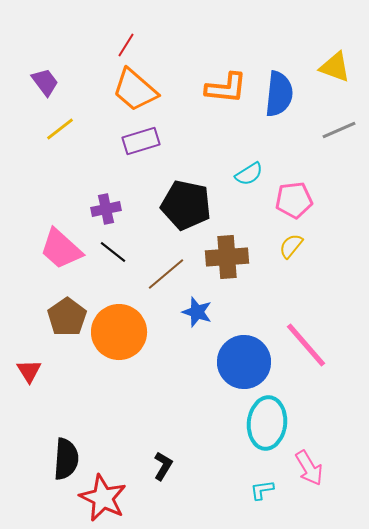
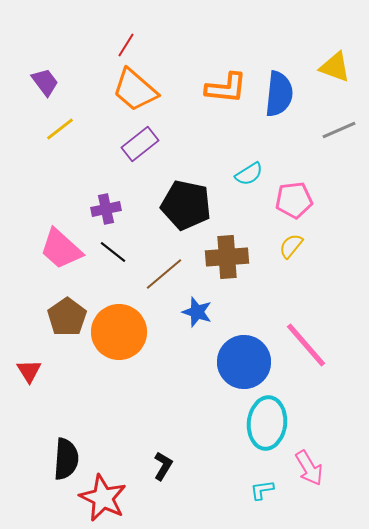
purple rectangle: moved 1 px left, 3 px down; rotated 21 degrees counterclockwise
brown line: moved 2 px left
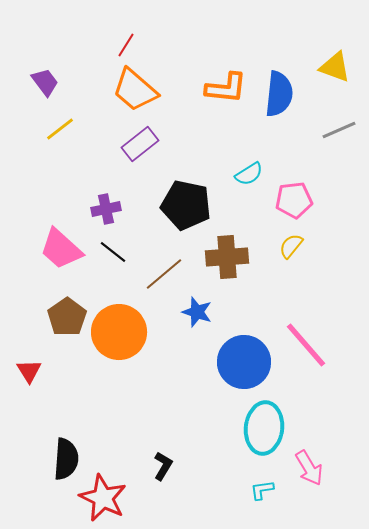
cyan ellipse: moved 3 px left, 5 px down
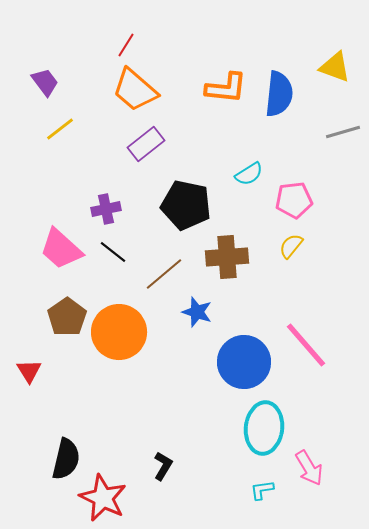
gray line: moved 4 px right, 2 px down; rotated 8 degrees clockwise
purple rectangle: moved 6 px right
black semicircle: rotated 9 degrees clockwise
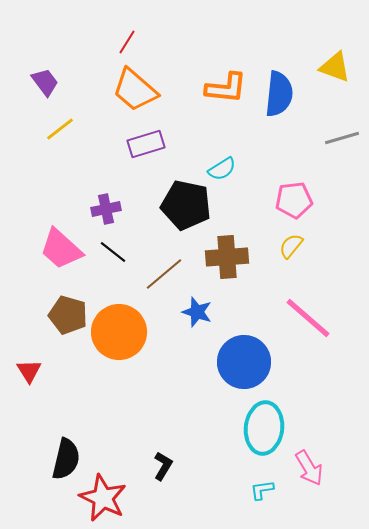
red line: moved 1 px right, 3 px up
gray line: moved 1 px left, 6 px down
purple rectangle: rotated 21 degrees clockwise
cyan semicircle: moved 27 px left, 5 px up
brown pentagon: moved 1 px right, 2 px up; rotated 21 degrees counterclockwise
pink line: moved 2 px right, 27 px up; rotated 8 degrees counterclockwise
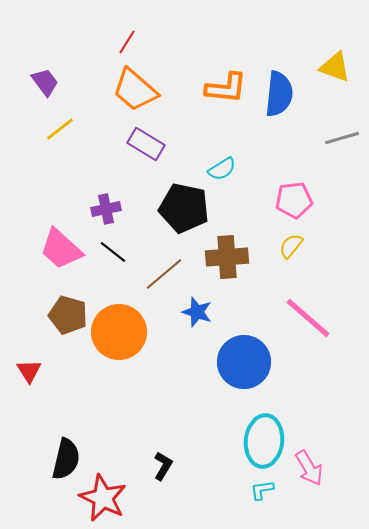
purple rectangle: rotated 48 degrees clockwise
black pentagon: moved 2 px left, 3 px down
cyan ellipse: moved 13 px down
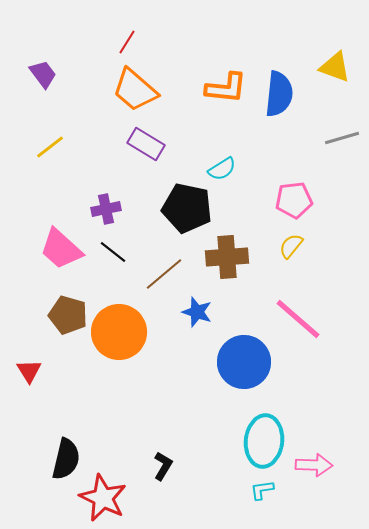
purple trapezoid: moved 2 px left, 8 px up
yellow line: moved 10 px left, 18 px down
black pentagon: moved 3 px right
pink line: moved 10 px left, 1 px down
pink arrow: moved 5 px right, 3 px up; rotated 57 degrees counterclockwise
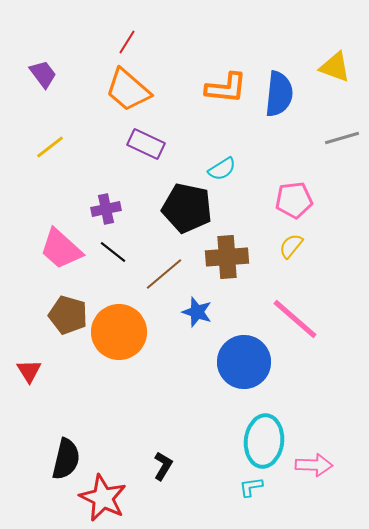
orange trapezoid: moved 7 px left
purple rectangle: rotated 6 degrees counterclockwise
pink line: moved 3 px left
cyan L-shape: moved 11 px left, 3 px up
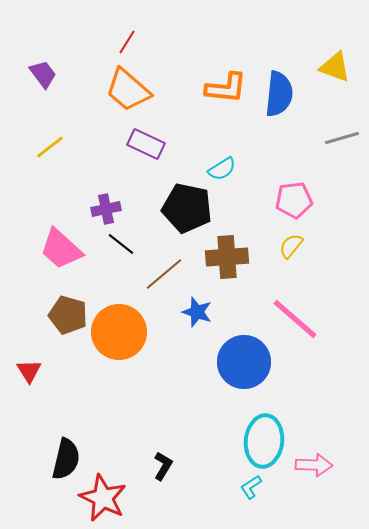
black line: moved 8 px right, 8 px up
cyan L-shape: rotated 25 degrees counterclockwise
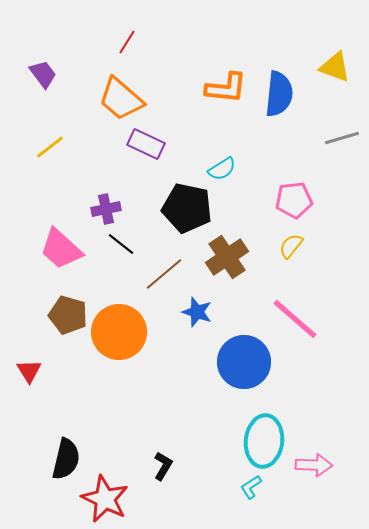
orange trapezoid: moved 7 px left, 9 px down
brown cross: rotated 30 degrees counterclockwise
red star: moved 2 px right, 1 px down
